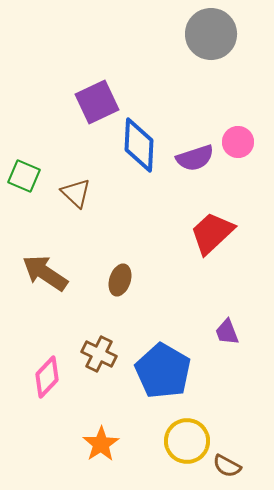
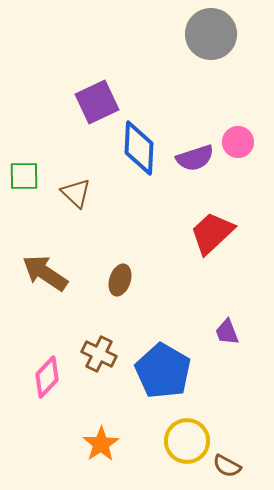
blue diamond: moved 3 px down
green square: rotated 24 degrees counterclockwise
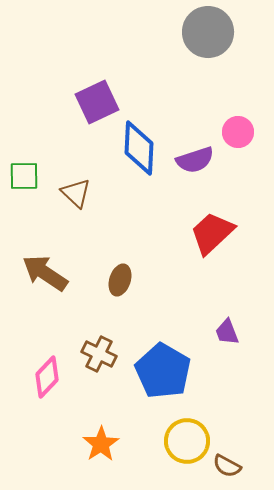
gray circle: moved 3 px left, 2 px up
pink circle: moved 10 px up
purple semicircle: moved 2 px down
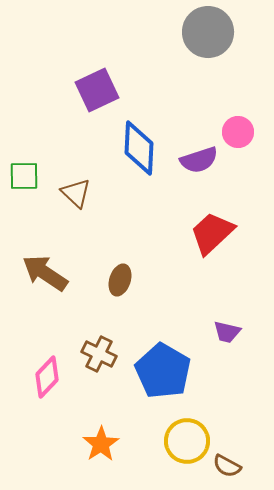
purple square: moved 12 px up
purple semicircle: moved 4 px right
purple trapezoid: rotated 56 degrees counterclockwise
